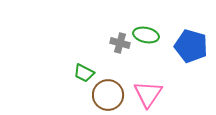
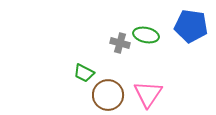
blue pentagon: moved 20 px up; rotated 8 degrees counterclockwise
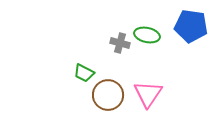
green ellipse: moved 1 px right
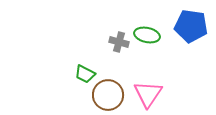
gray cross: moved 1 px left, 1 px up
green trapezoid: moved 1 px right, 1 px down
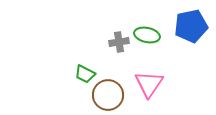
blue pentagon: rotated 20 degrees counterclockwise
gray cross: rotated 24 degrees counterclockwise
pink triangle: moved 1 px right, 10 px up
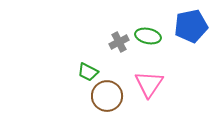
green ellipse: moved 1 px right, 1 px down
gray cross: rotated 18 degrees counterclockwise
green trapezoid: moved 3 px right, 2 px up
brown circle: moved 1 px left, 1 px down
